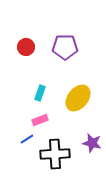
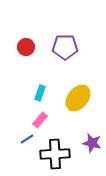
pink rectangle: rotated 28 degrees counterclockwise
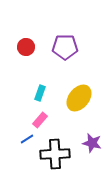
yellow ellipse: moved 1 px right
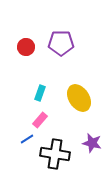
purple pentagon: moved 4 px left, 4 px up
yellow ellipse: rotated 72 degrees counterclockwise
black cross: rotated 12 degrees clockwise
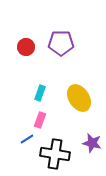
pink rectangle: rotated 21 degrees counterclockwise
